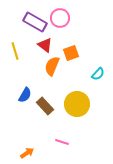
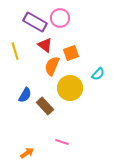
yellow circle: moved 7 px left, 16 px up
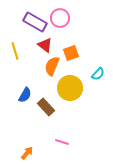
brown rectangle: moved 1 px right, 1 px down
orange arrow: rotated 16 degrees counterclockwise
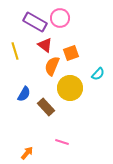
blue semicircle: moved 1 px left, 1 px up
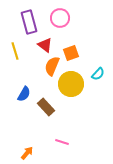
purple rectangle: moved 6 px left; rotated 45 degrees clockwise
yellow circle: moved 1 px right, 4 px up
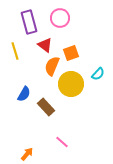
pink line: rotated 24 degrees clockwise
orange arrow: moved 1 px down
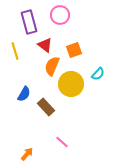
pink circle: moved 3 px up
orange square: moved 3 px right, 3 px up
